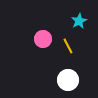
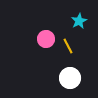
pink circle: moved 3 px right
white circle: moved 2 px right, 2 px up
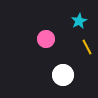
yellow line: moved 19 px right, 1 px down
white circle: moved 7 px left, 3 px up
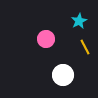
yellow line: moved 2 px left
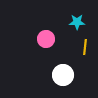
cyan star: moved 2 px left, 1 px down; rotated 28 degrees clockwise
yellow line: rotated 35 degrees clockwise
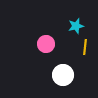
cyan star: moved 1 px left, 4 px down; rotated 14 degrees counterclockwise
pink circle: moved 5 px down
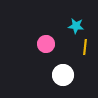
cyan star: rotated 21 degrees clockwise
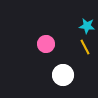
cyan star: moved 11 px right
yellow line: rotated 35 degrees counterclockwise
